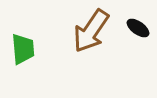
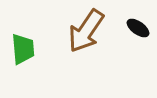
brown arrow: moved 5 px left
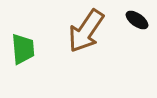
black ellipse: moved 1 px left, 8 px up
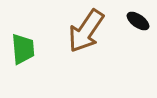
black ellipse: moved 1 px right, 1 px down
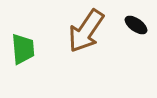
black ellipse: moved 2 px left, 4 px down
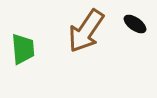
black ellipse: moved 1 px left, 1 px up
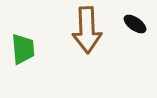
brown arrow: moved 1 px right, 1 px up; rotated 36 degrees counterclockwise
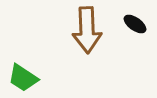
green trapezoid: moved 29 px down; rotated 128 degrees clockwise
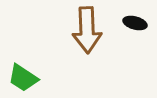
black ellipse: moved 1 px up; rotated 20 degrees counterclockwise
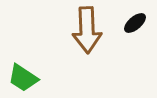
black ellipse: rotated 55 degrees counterclockwise
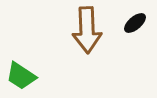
green trapezoid: moved 2 px left, 2 px up
